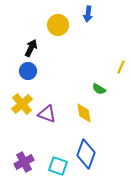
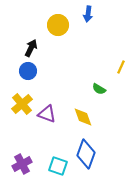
yellow diamond: moved 1 px left, 4 px down; rotated 10 degrees counterclockwise
purple cross: moved 2 px left, 2 px down
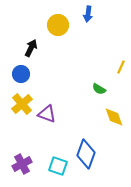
blue circle: moved 7 px left, 3 px down
yellow diamond: moved 31 px right
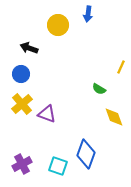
black arrow: moved 2 px left; rotated 96 degrees counterclockwise
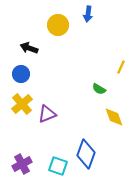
purple triangle: rotated 42 degrees counterclockwise
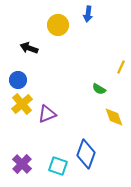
blue circle: moved 3 px left, 6 px down
purple cross: rotated 18 degrees counterclockwise
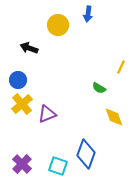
green semicircle: moved 1 px up
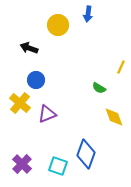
blue circle: moved 18 px right
yellow cross: moved 2 px left, 1 px up; rotated 10 degrees counterclockwise
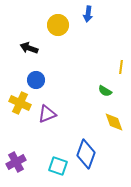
yellow line: rotated 16 degrees counterclockwise
green semicircle: moved 6 px right, 3 px down
yellow cross: rotated 15 degrees counterclockwise
yellow diamond: moved 5 px down
purple cross: moved 6 px left, 2 px up; rotated 18 degrees clockwise
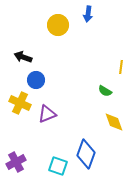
black arrow: moved 6 px left, 9 px down
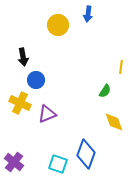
black arrow: rotated 120 degrees counterclockwise
green semicircle: rotated 88 degrees counterclockwise
purple cross: moved 2 px left; rotated 24 degrees counterclockwise
cyan square: moved 2 px up
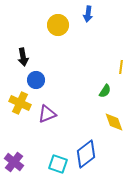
blue diamond: rotated 32 degrees clockwise
